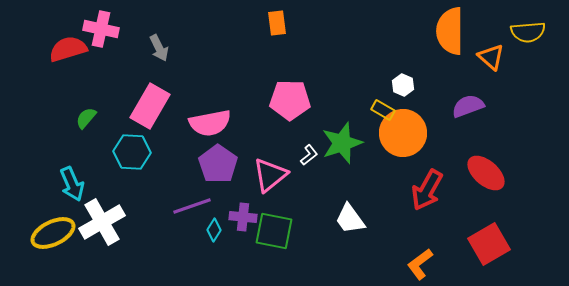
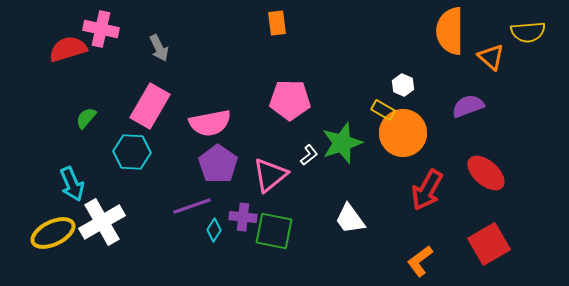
orange L-shape: moved 3 px up
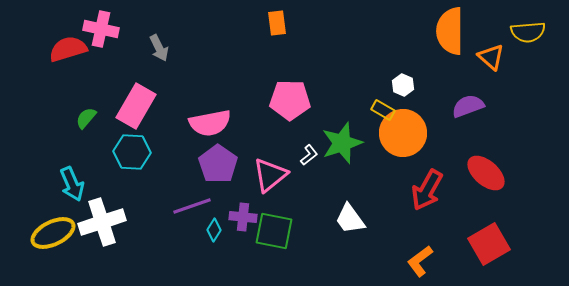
pink rectangle: moved 14 px left
white cross: rotated 12 degrees clockwise
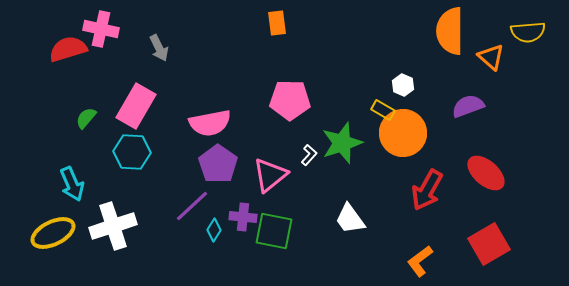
white L-shape: rotated 10 degrees counterclockwise
purple line: rotated 24 degrees counterclockwise
white cross: moved 11 px right, 4 px down
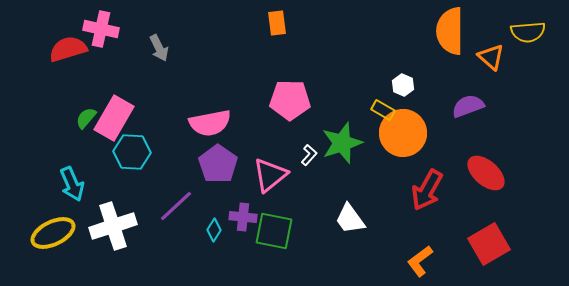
pink rectangle: moved 22 px left, 12 px down
purple line: moved 16 px left
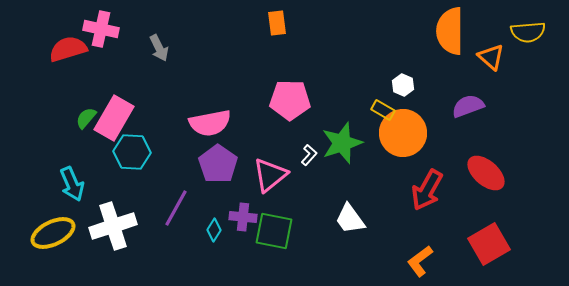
purple line: moved 2 px down; rotated 18 degrees counterclockwise
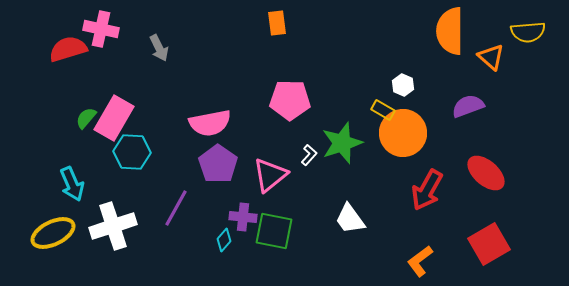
cyan diamond: moved 10 px right, 10 px down; rotated 10 degrees clockwise
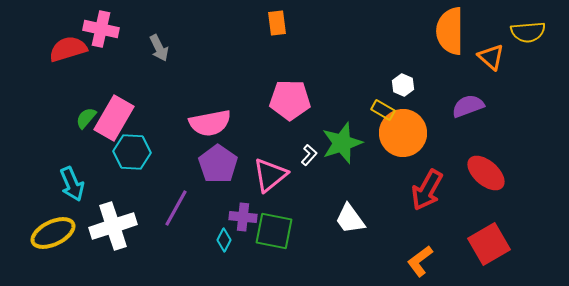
cyan diamond: rotated 15 degrees counterclockwise
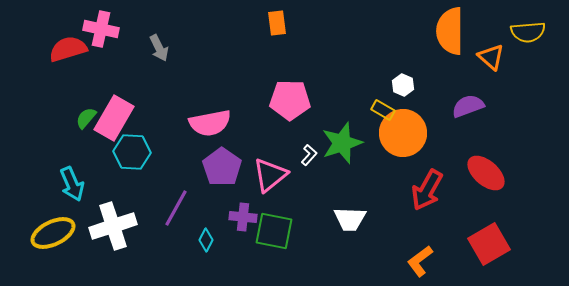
purple pentagon: moved 4 px right, 3 px down
white trapezoid: rotated 52 degrees counterclockwise
cyan diamond: moved 18 px left
